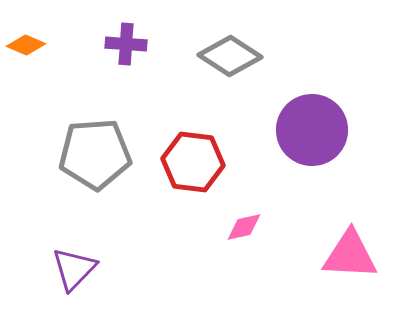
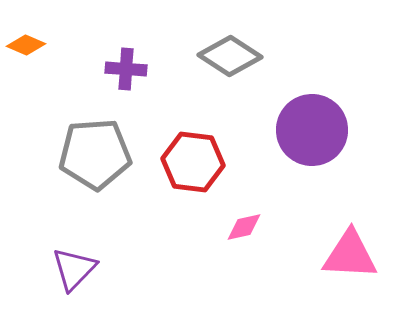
purple cross: moved 25 px down
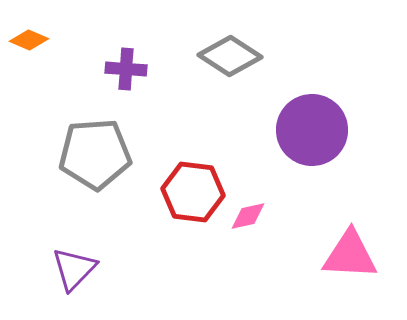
orange diamond: moved 3 px right, 5 px up
red hexagon: moved 30 px down
pink diamond: moved 4 px right, 11 px up
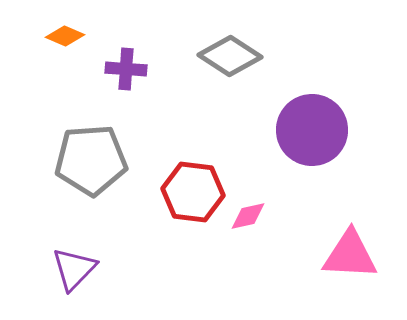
orange diamond: moved 36 px right, 4 px up
gray pentagon: moved 4 px left, 6 px down
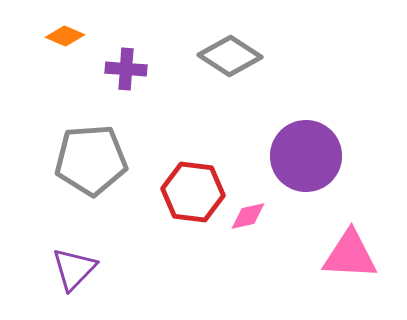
purple circle: moved 6 px left, 26 px down
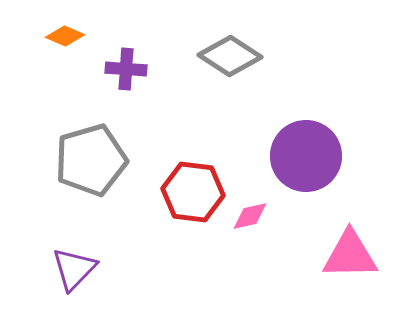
gray pentagon: rotated 12 degrees counterclockwise
pink diamond: moved 2 px right
pink triangle: rotated 4 degrees counterclockwise
